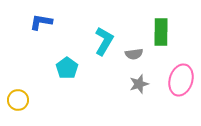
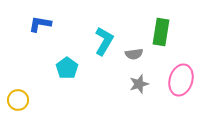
blue L-shape: moved 1 px left, 2 px down
green rectangle: rotated 8 degrees clockwise
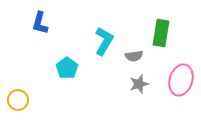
blue L-shape: moved 1 px up; rotated 85 degrees counterclockwise
green rectangle: moved 1 px down
gray semicircle: moved 2 px down
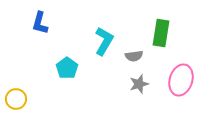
yellow circle: moved 2 px left, 1 px up
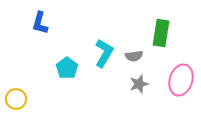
cyan L-shape: moved 12 px down
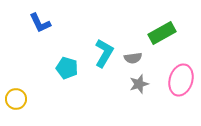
blue L-shape: rotated 40 degrees counterclockwise
green rectangle: moved 1 px right; rotated 52 degrees clockwise
gray semicircle: moved 1 px left, 2 px down
cyan pentagon: rotated 20 degrees counterclockwise
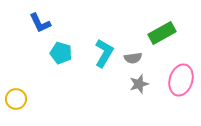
cyan pentagon: moved 6 px left, 15 px up
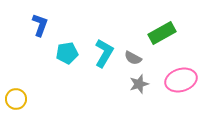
blue L-shape: moved 2 px down; rotated 135 degrees counterclockwise
cyan pentagon: moved 6 px right; rotated 25 degrees counterclockwise
gray semicircle: rotated 36 degrees clockwise
pink ellipse: rotated 56 degrees clockwise
